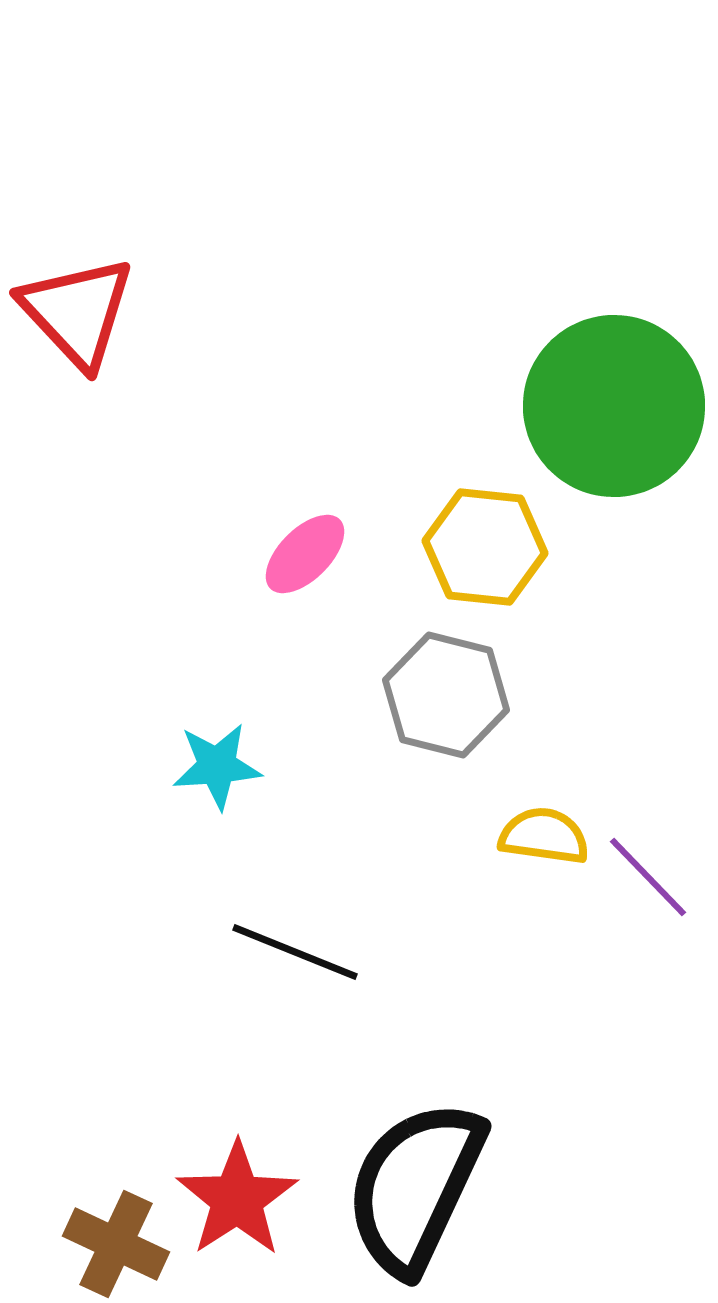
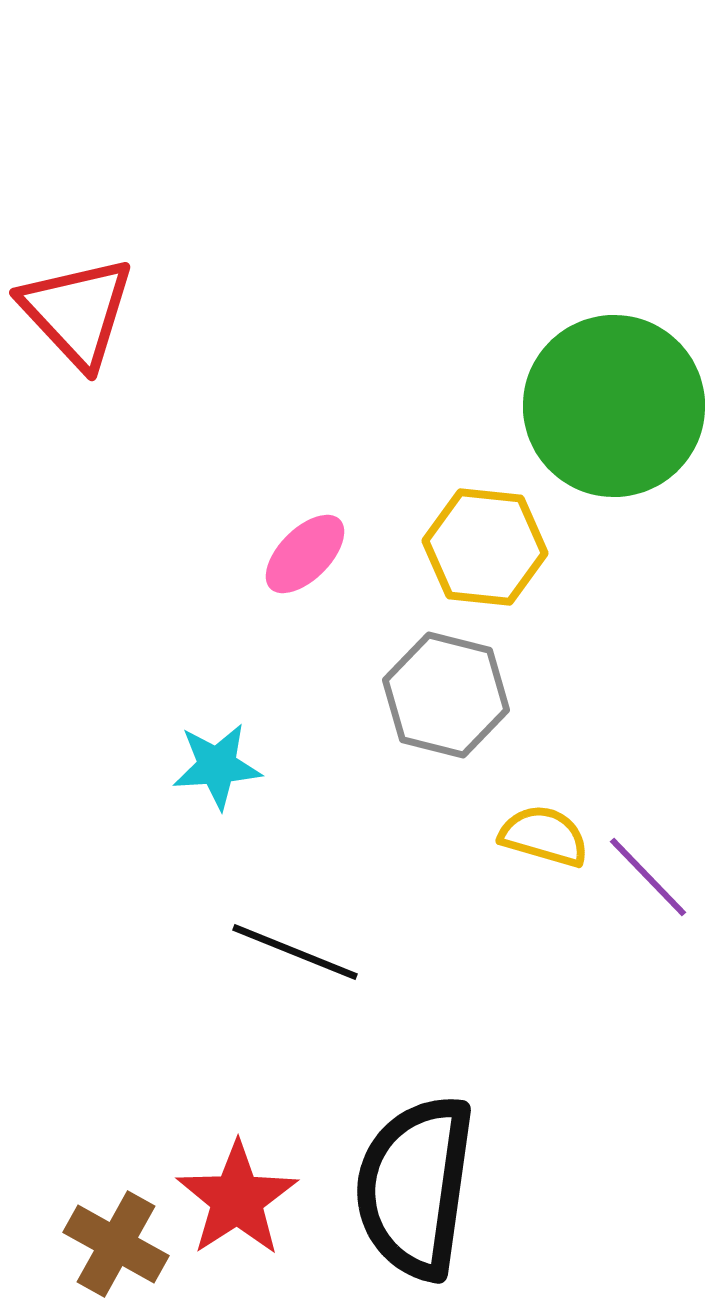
yellow semicircle: rotated 8 degrees clockwise
black semicircle: rotated 17 degrees counterclockwise
brown cross: rotated 4 degrees clockwise
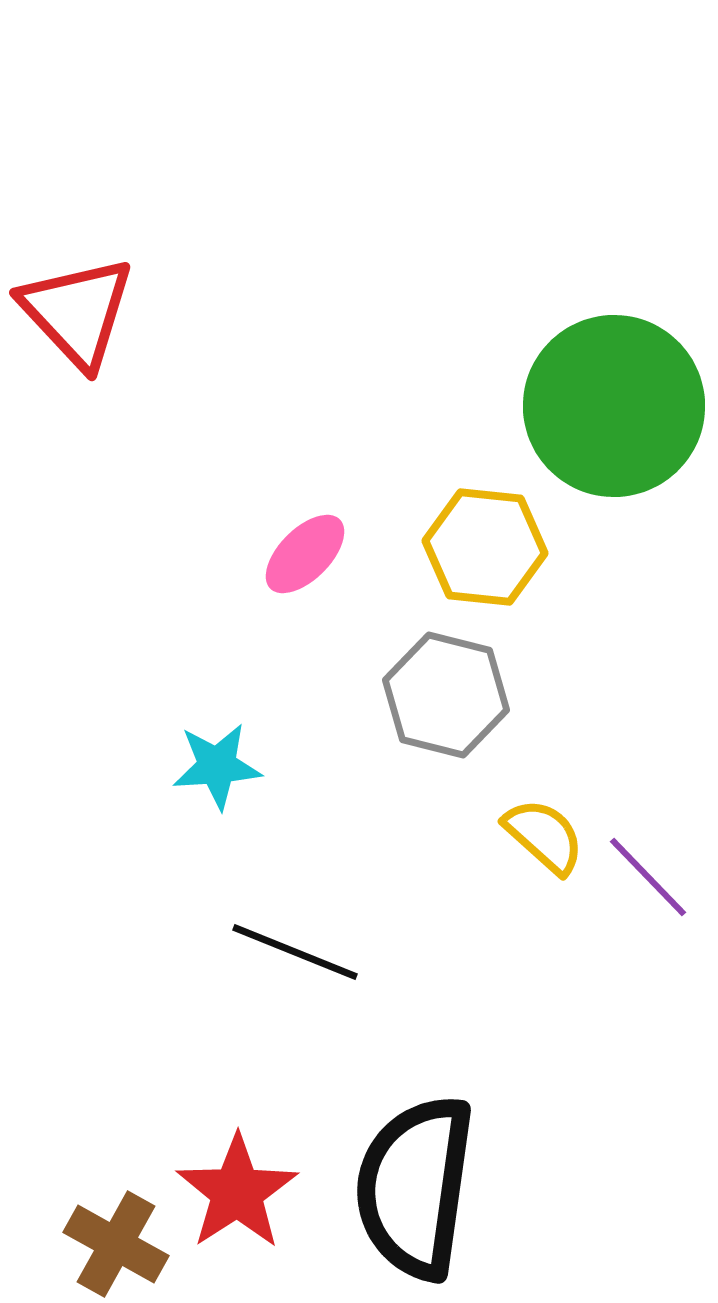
yellow semicircle: rotated 26 degrees clockwise
red star: moved 7 px up
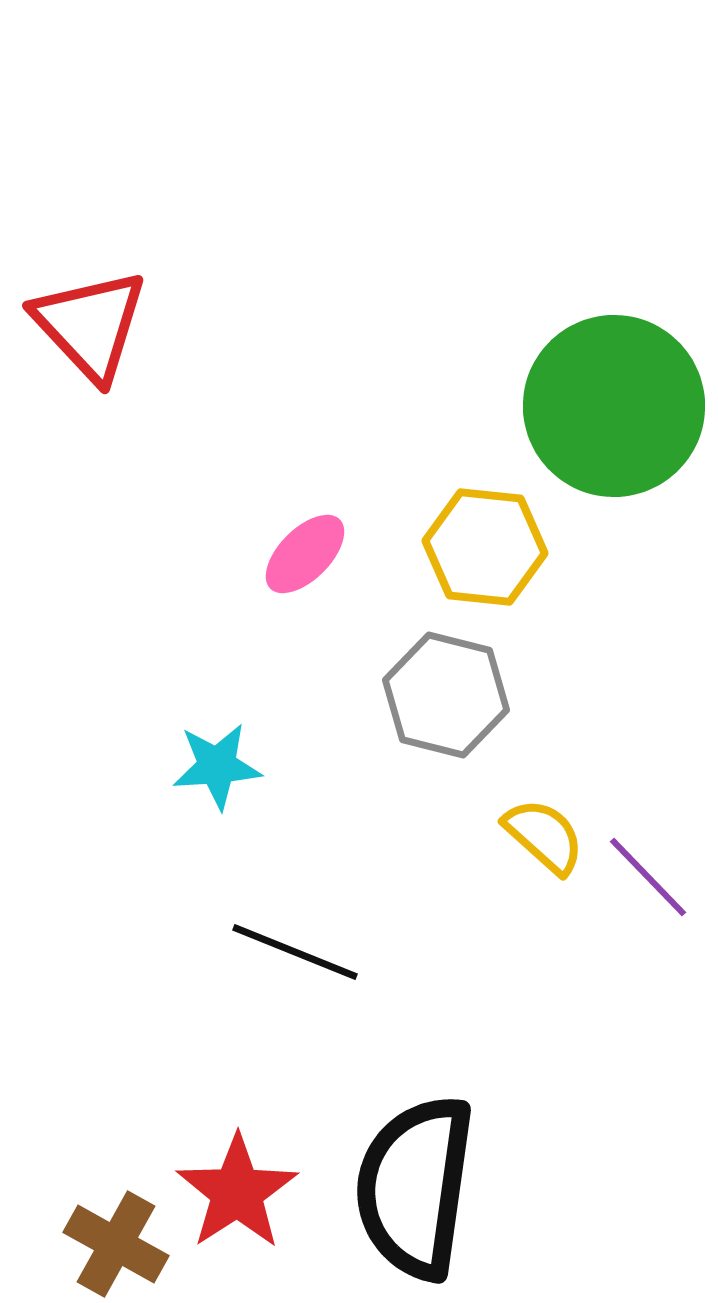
red triangle: moved 13 px right, 13 px down
